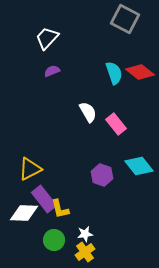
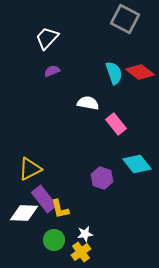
white semicircle: moved 9 px up; rotated 50 degrees counterclockwise
cyan diamond: moved 2 px left, 2 px up
purple hexagon: moved 3 px down
yellow cross: moved 4 px left
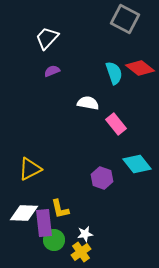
red diamond: moved 4 px up
purple rectangle: moved 24 px down; rotated 32 degrees clockwise
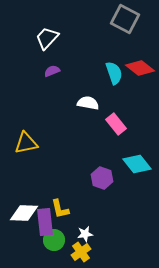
yellow triangle: moved 4 px left, 26 px up; rotated 15 degrees clockwise
purple rectangle: moved 1 px right, 1 px up
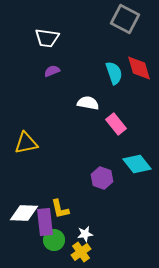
white trapezoid: rotated 125 degrees counterclockwise
red diamond: moved 1 px left; rotated 36 degrees clockwise
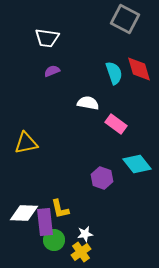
red diamond: moved 1 px down
pink rectangle: rotated 15 degrees counterclockwise
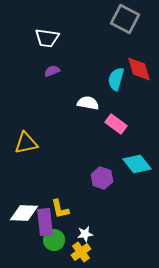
cyan semicircle: moved 2 px right, 6 px down; rotated 145 degrees counterclockwise
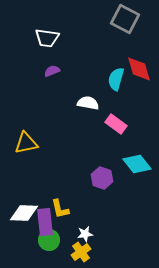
green circle: moved 5 px left
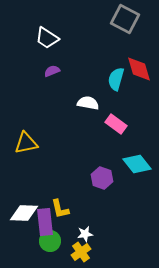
white trapezoid: rotated 25 degrees clockwise
green circle: moved 1 px right, 1 px down
